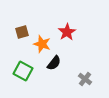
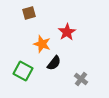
brown square: moved 7 px right, 19 px up
gray cross: moved 4 px left
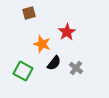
gray cross: moved 5 px left, 11 px up
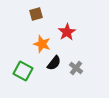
brown square: moved 7 px right, 1 px down
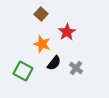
brown square: moved 5 px right; rotated 32 degrees counterclockwise
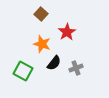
gray cross: rotated 32 degrees clockwise
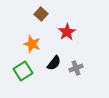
orange star: moved 10 px left
green square: rotated 30 degrees clockwise
